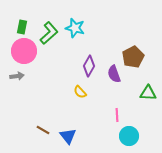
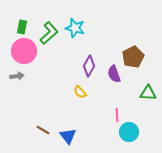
cyan circle: moved 4 px up
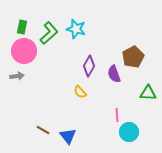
cyan star: moved 1 px right, 1 px down
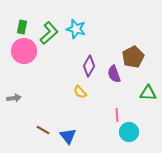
gray arrow: moved 3 px left, 22 px down
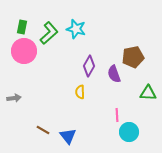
brown pentagon: rotated 15 degrees clockwise
yellow semicircle: rotated 40 degrees clockwise
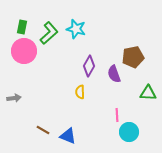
blue triangle: rotated 30 degrees counterclockwise
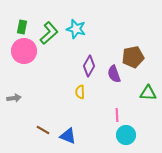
cyan circle: moved 3 px left, 3 px down
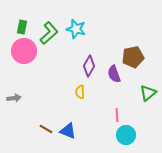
green triangle: rotated 42 degrees counterclockwise
brown line: moved 3 px right, 1 px up
blue triangle: moved 5 px up
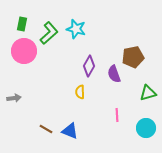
green rectangle: moved 3 px up
green triangle: rotated 24 degrees clockwise
blue triangle: moved 2 px right
cyan circle: moved 20 px right, 7 px up
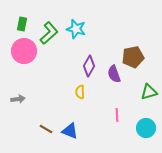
green triangle: moved 1 px right, 1 px up
gray arrow: moved 4 px right, 1 px down
